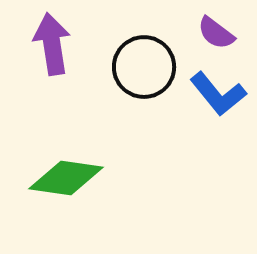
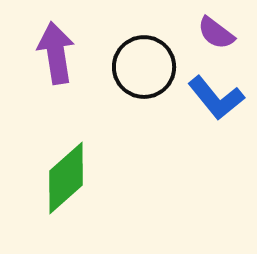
purple arrow: moved 4 px right, 9 px down
blue L-shape: moved 2 px left, 4 px down
green diamond: rotated 50 degrees counterclockwise
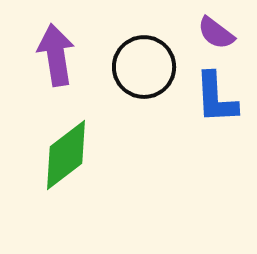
purple arrow: moved 2 px down
blue L-shape: rotated 36 degrees clockwise
green diamond: moved 23 px up; rotated 4 degrees clockwise
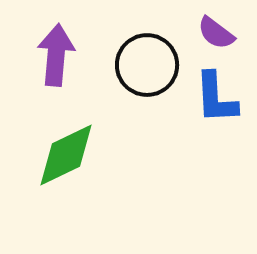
purple arrow: rotated 14 degrees clockwise
black circle: moved 3 px right, 2 px up
green diamond: rotated 12 degrees clockwise
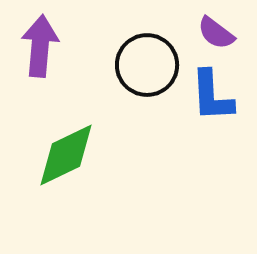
purple arrow: moved 16 px left, 9 px up
blue L-shape: moved 4 px left, 2 px up
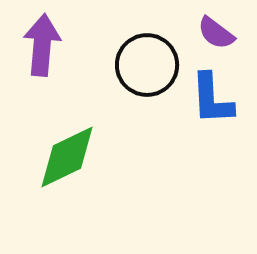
purple arrow: moved 2 px right, 1 px up
blue L-shape: moved 3 px down
green diamond: moved 1 px right, 2 px down
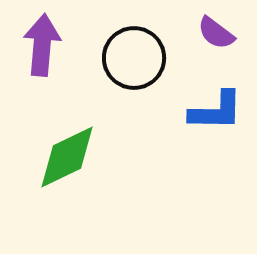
black circle: moved 13 px left, 7 px up
blue L-shape: moved 4 px right, 12 px down; rotated 86 degrees counterclockwise
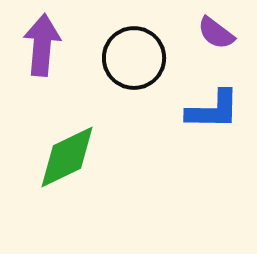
blue L-shape: moved 3 px left, 1 px up
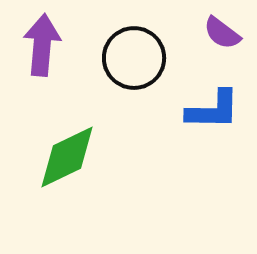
purple semicircle: moved 6 px right
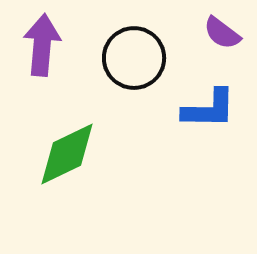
blue L-shape: moved 4 px left, 1 px up
green diamond: moved 3 px up
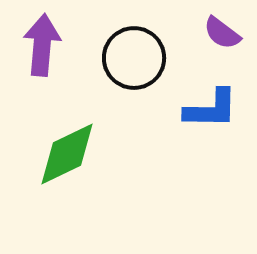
blue L-shape: moved 2 px right
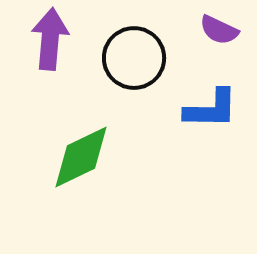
purple semicircle: moved 3 px left, 3 px up; rotated 12 degrees counterclockwise
purple arrow: moved 8 px right, 6 px up
green diamond: moved 14 px right, 3 px down
